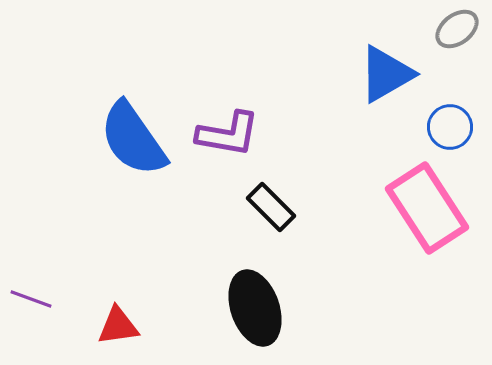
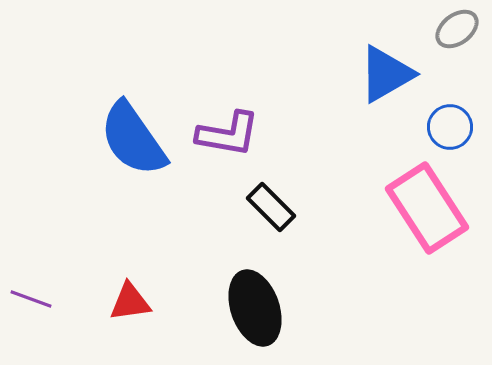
red triangle: moved 12 px right, 24 px up
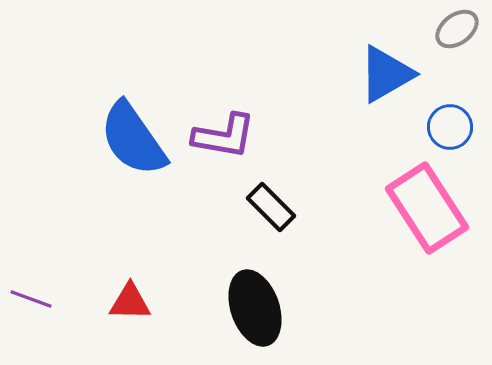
purple L-shape: moved 4 px left, 2 px down
red triangle: rotated 9 degrees clockwise
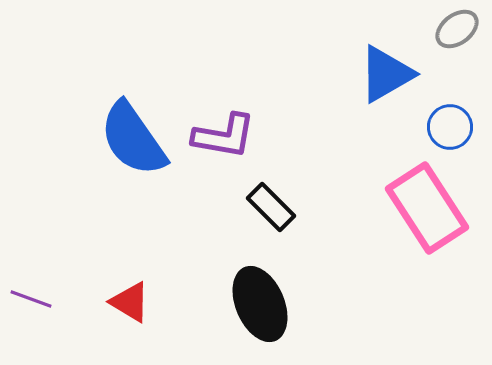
red triangle: rotated 30 degrees clockwise
black ellipse: moved 5 px right, 4 px up; rotated 4 degrees counterclockwise
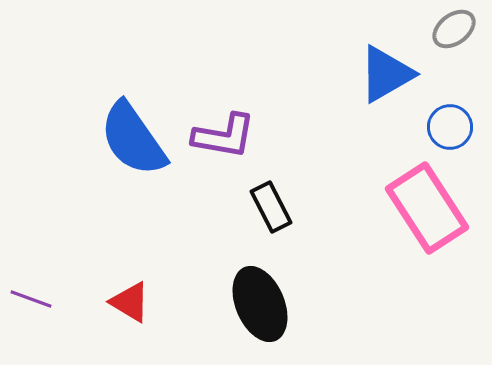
gray ellipse: moved 3 px left
black rectangle: rotated 18 degrees clockwise
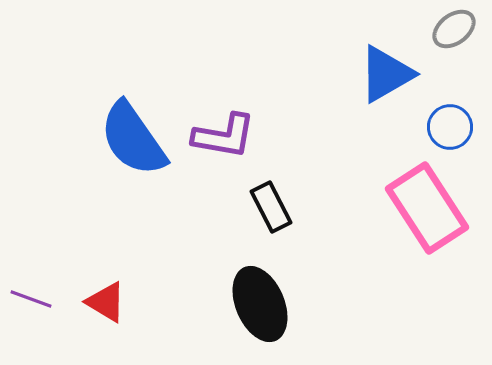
red triangle: moved 24 px left
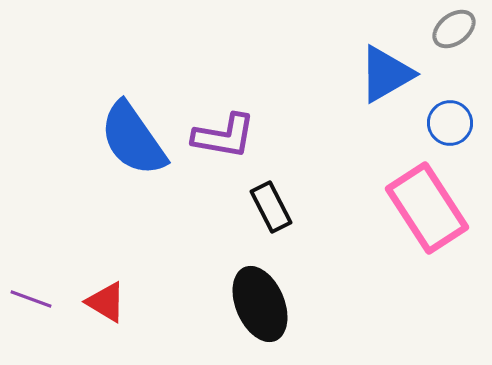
blue circle: moved 4 px up
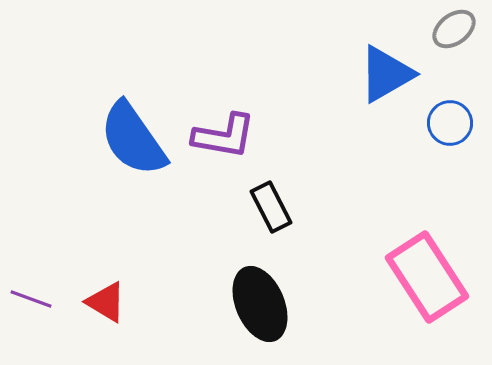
pink rectangle: moved 69 px down
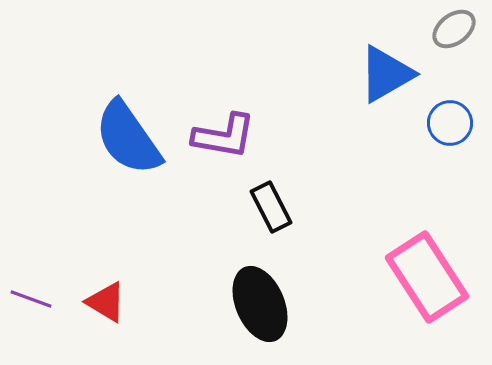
blue semicircle: moved 5 px left, 1 px up
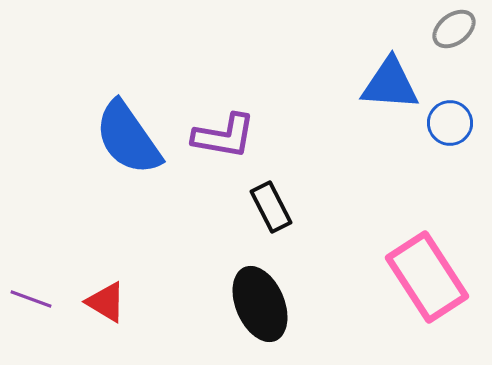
blue triangle: moved 4 px right, 10 px down; rotated 34 degrees clockwise
